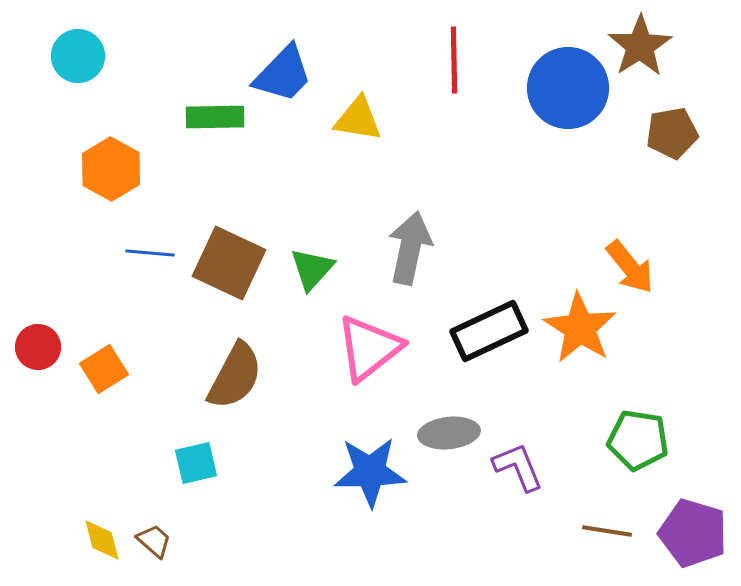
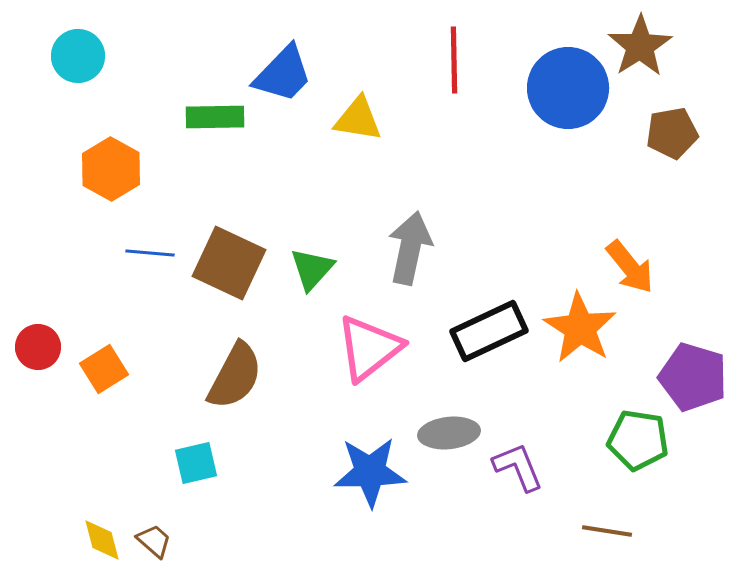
purple pentagon: moved 156 px up
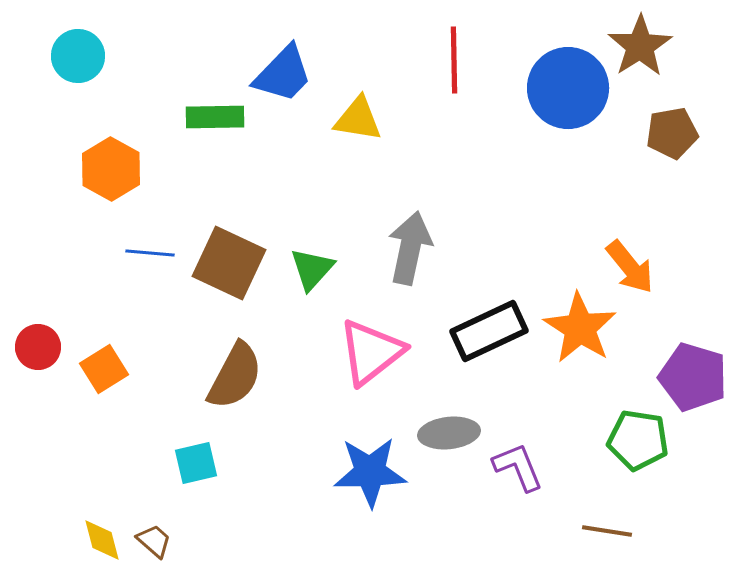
pink triangle: moved 2 px right, 4 px down
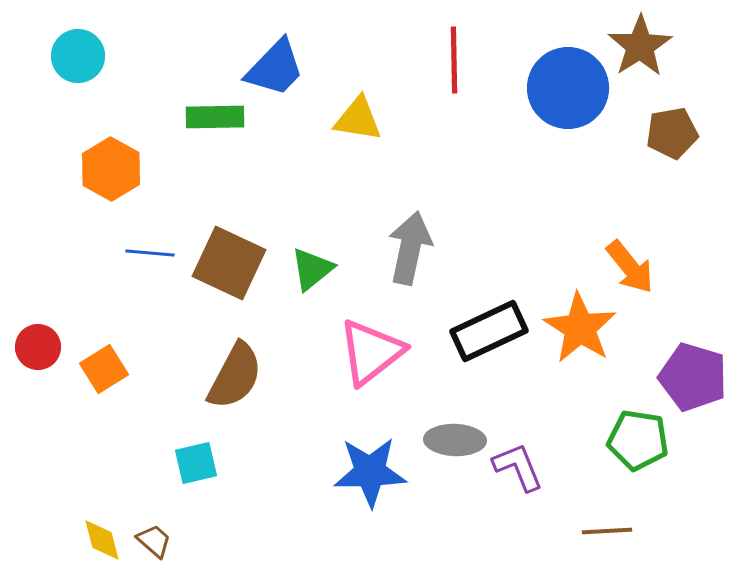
blue trapezoid: moved 8 px left, 6 px up
green triangle: rotated 9 degrees clockwise
gray ellipse: moved 6 px right, 7 px down; rotated 8 degrees clockwise
brown line: rotated 12 degrees counterclockwise
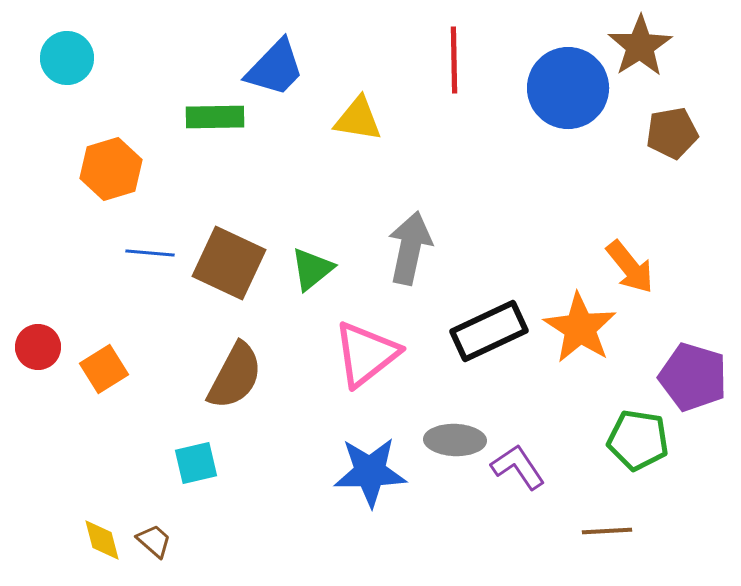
cyan circle: moved 11 px left, 2 px down
orange hexagon: rotated 14 degrees clockwise
pink triangle: moved 5 px left, 2 px down
purple L-shape: rotated 12 degrees counterclockwise
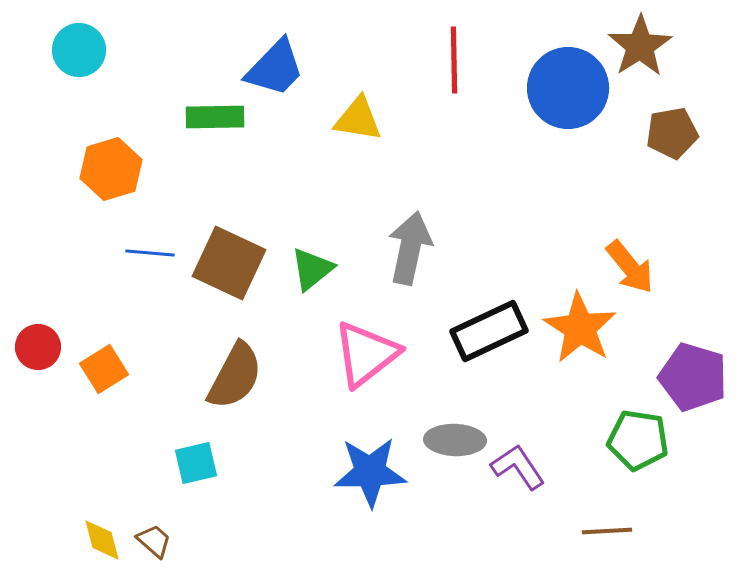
cyan circle: moved 12 px right, 8 px up
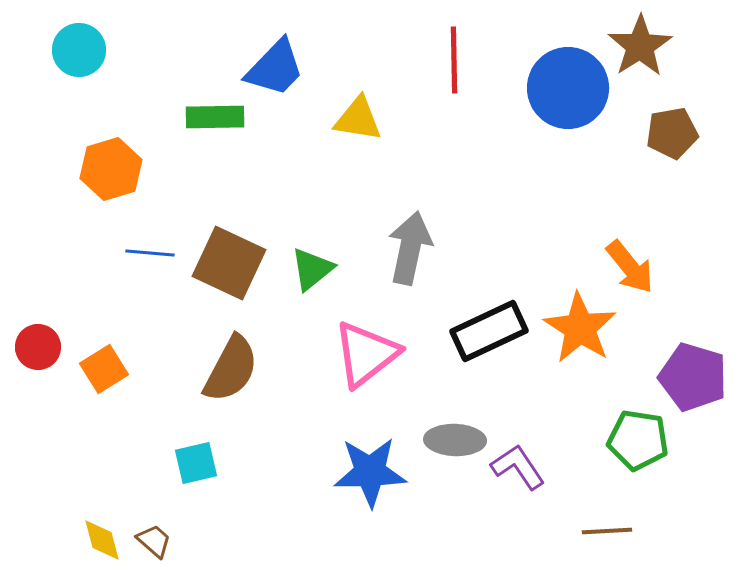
brown semicircle: moved 4 px left, 7 px up
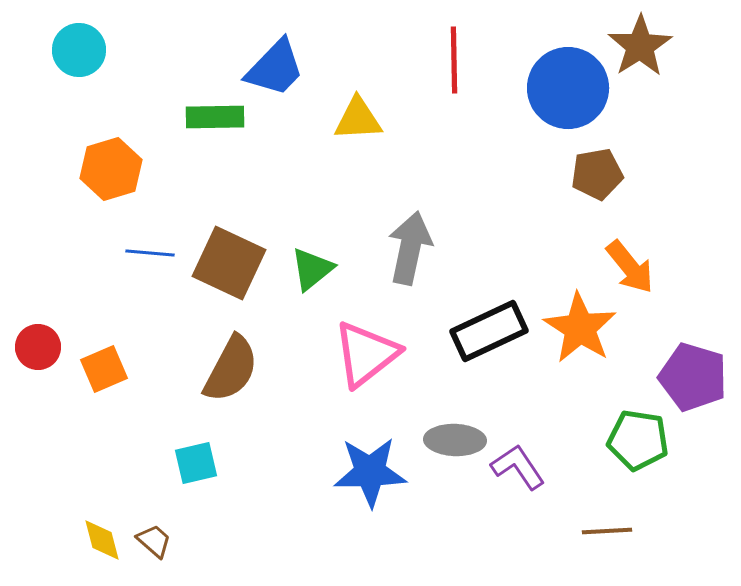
yellow triangle: rotated 12 degrees counterclockwise
brown pentagon: moved 75 px left, 41 px down
orange square: rotated 9 degrees clockwise
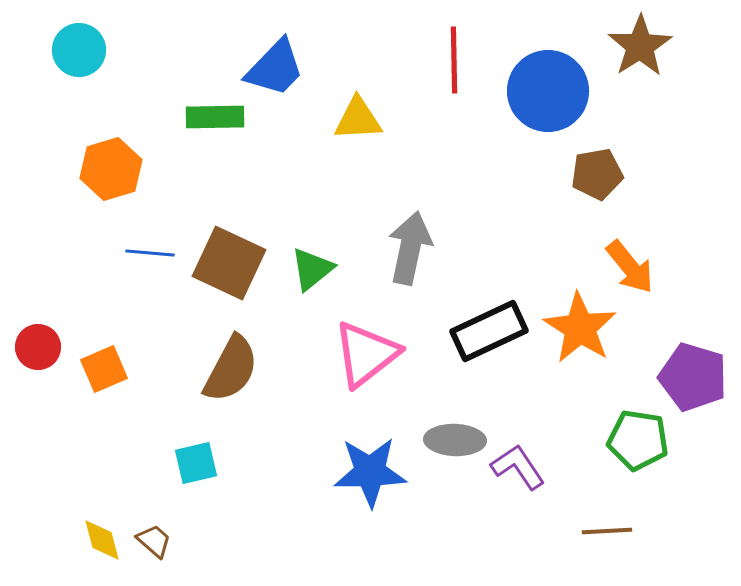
blue circle: moved 20 px left, 3 px down
